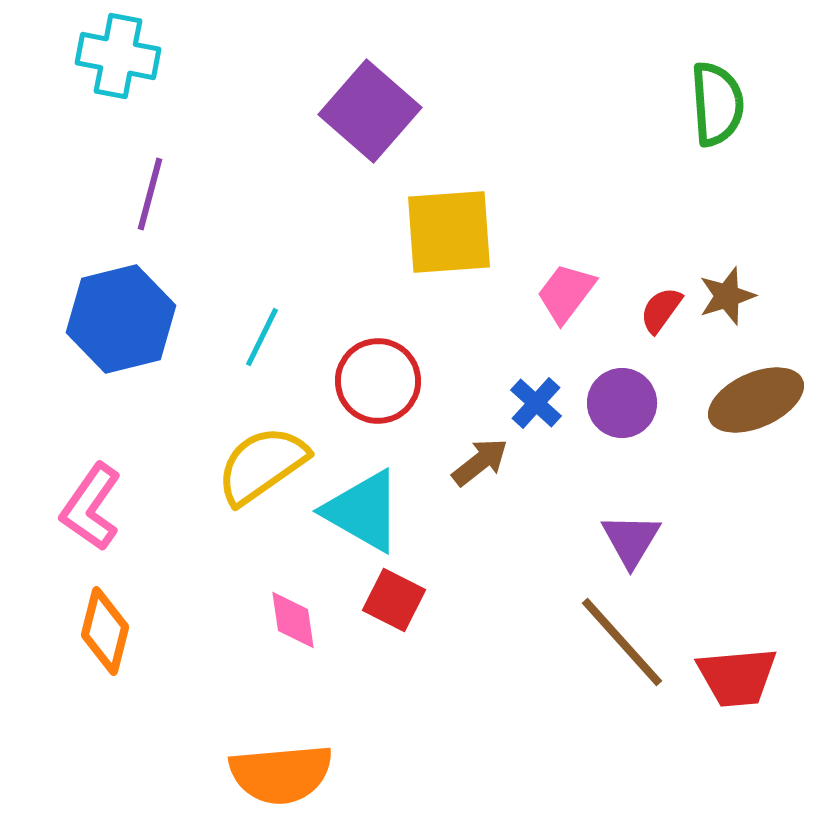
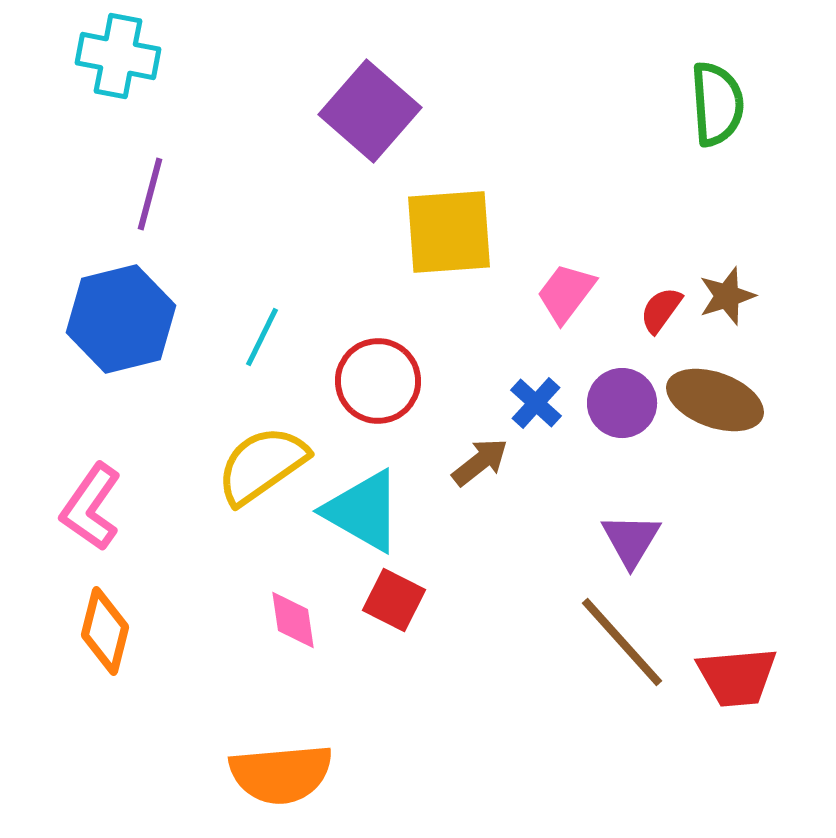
brown ellipse: moved 41 px left; rotated 44 degrees clockwise
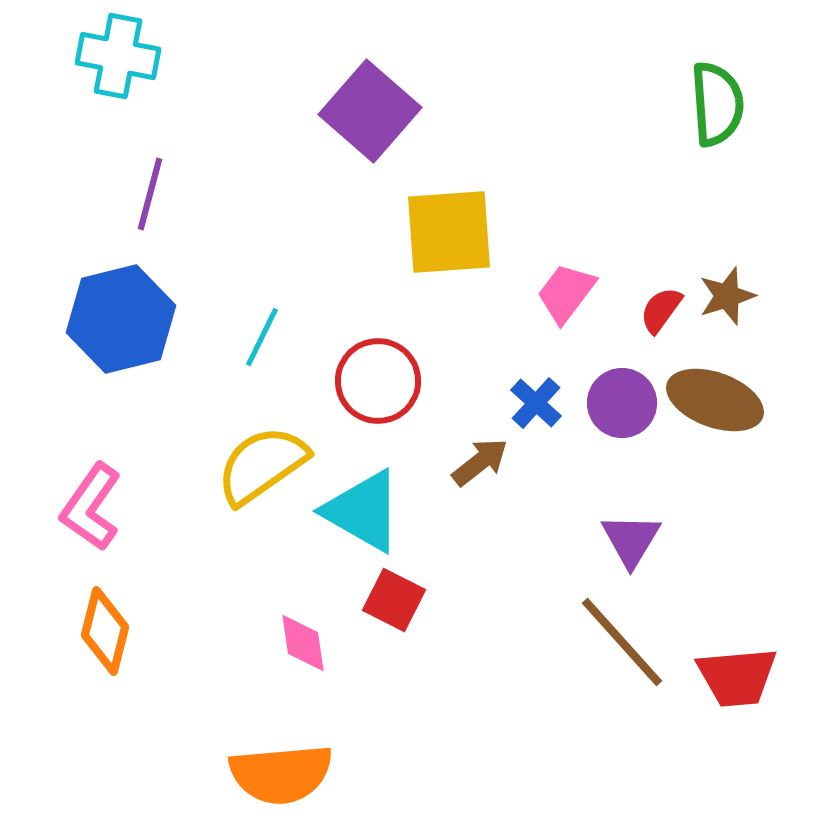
pink diamond: moved 10 px right, 23 px down
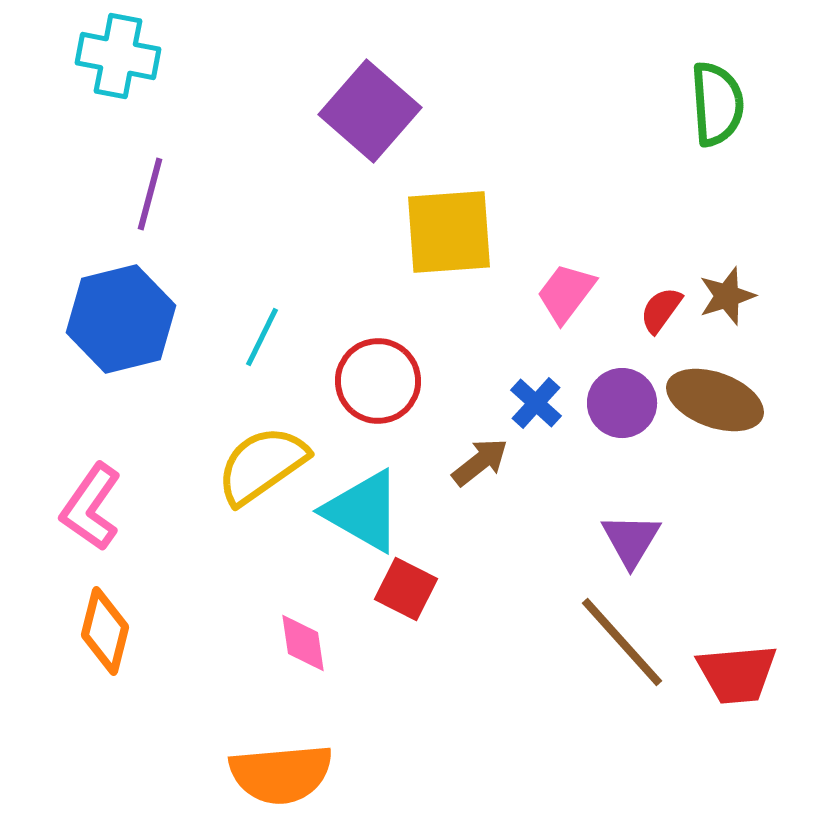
red square: moved 12 px right, 11 px up
red trapezoid: moved 3 px up
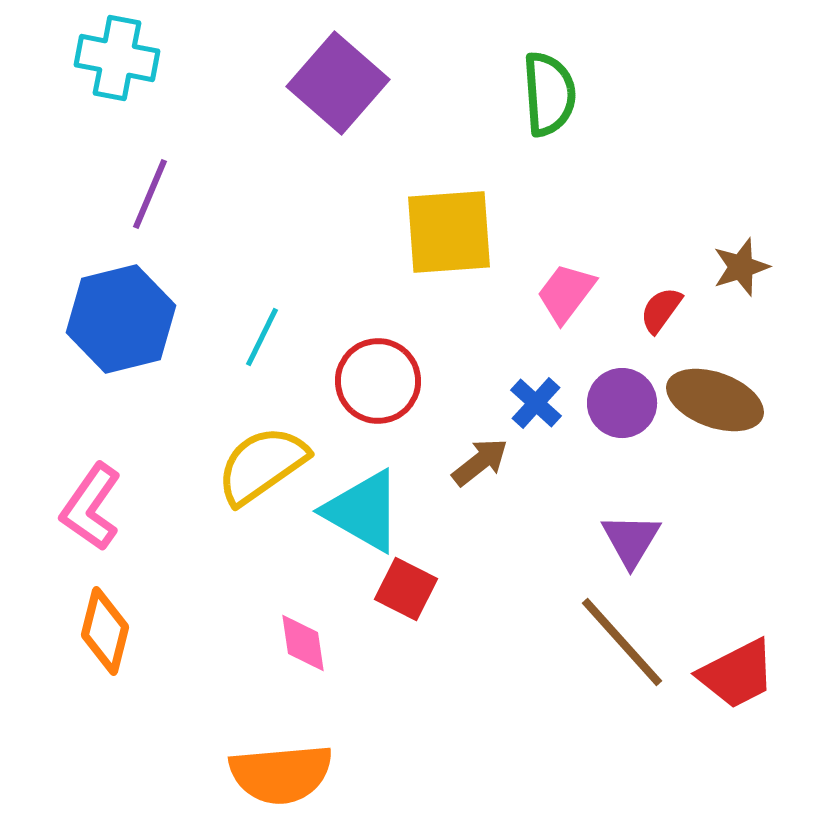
cyan cross: moved 1 px left, 2 px down
green semicircle: moved 168 px left, 10 px up
purple square: moved 32 px left, 28 px up
purple line: rotated 8 degrees clockwise
brown star: moved 14 px right, 29 px up
red trapezoid: rotated 22 degrees counterclockwise
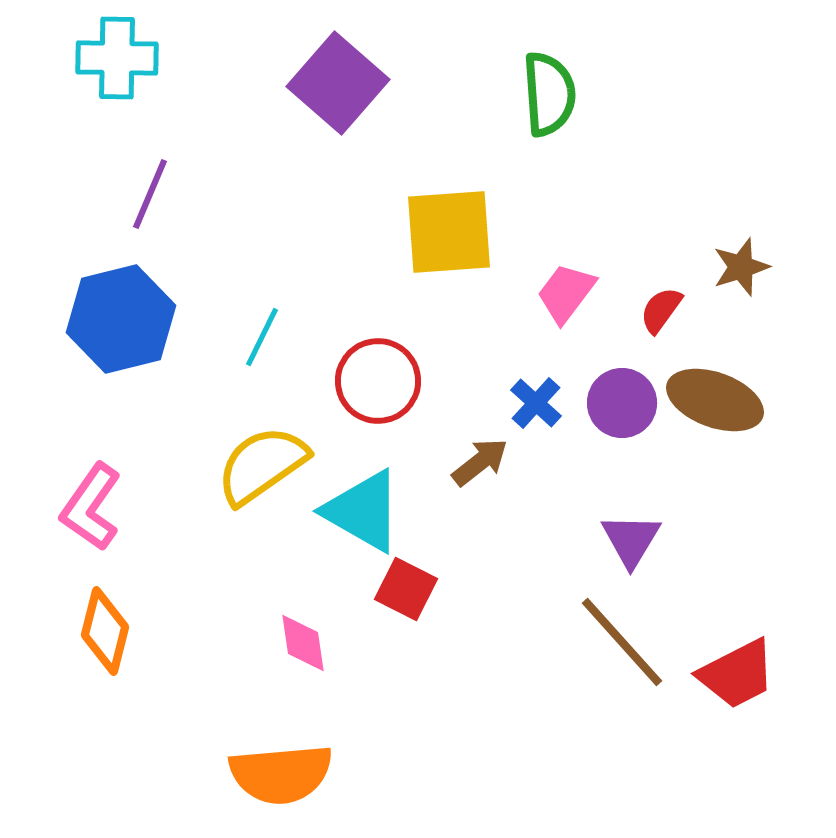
cyan cross: rotated 10 degrees counterclockwise
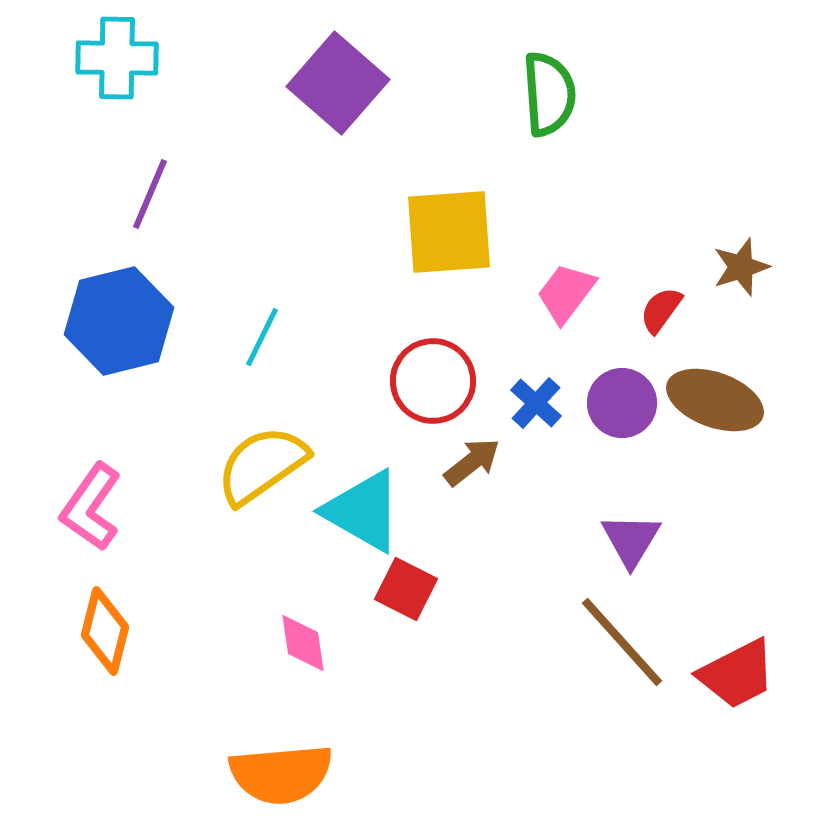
blue hexagon: moved 2 px left, 2 px down
red circle: moved 55 px right
brown arrow: moved 8 px left
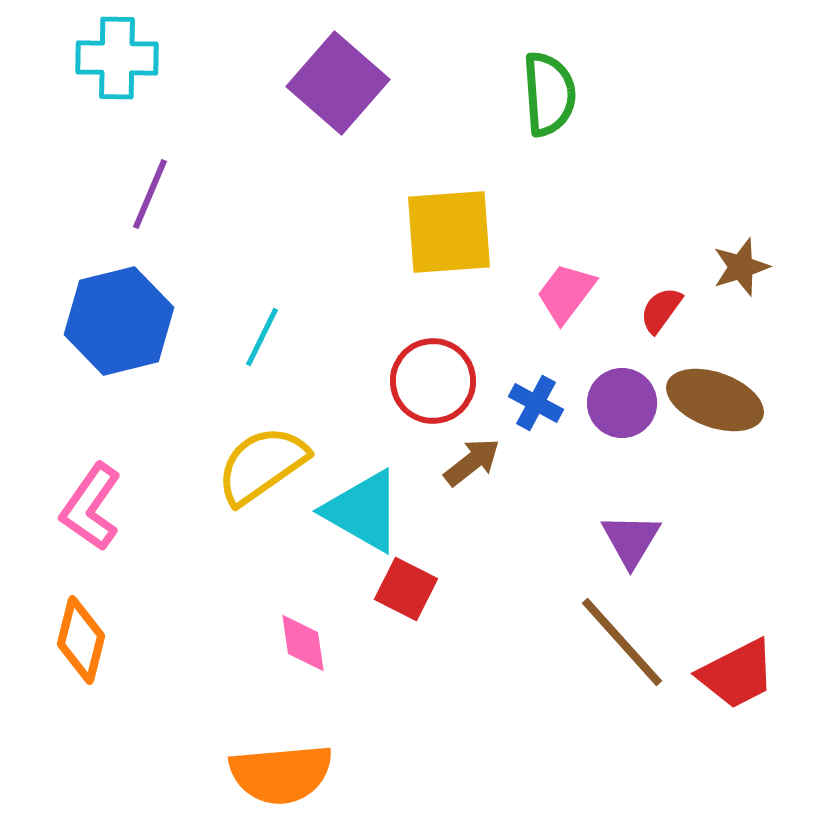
blue cross: rotated 14 degrees counterclockwise
orange diamond: moved 24 px left, 9 px down
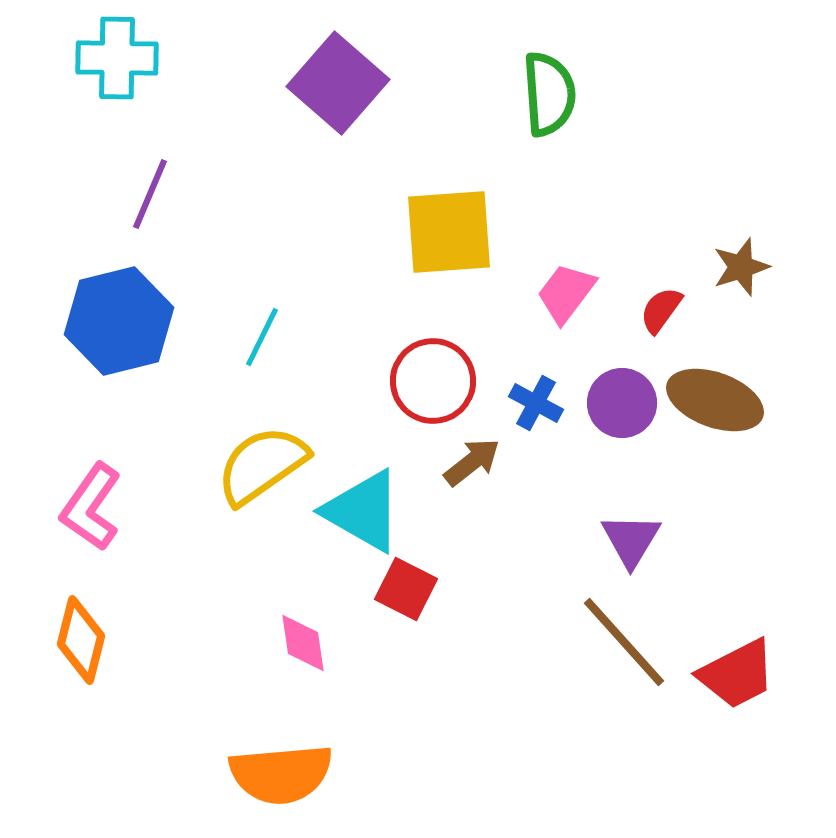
brown line: moved 2 px right
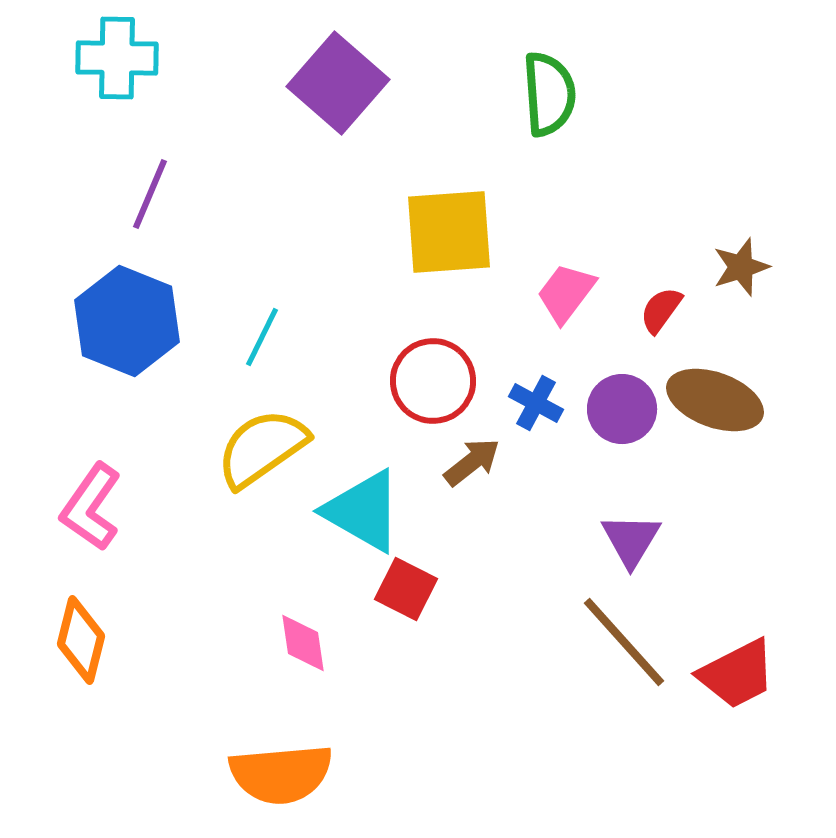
blue hexagon: moved 8 px right; rotated 24 degrees counterclockwise
purple circle: moved 6 px down
yellow semicircle: moved 17 px up
